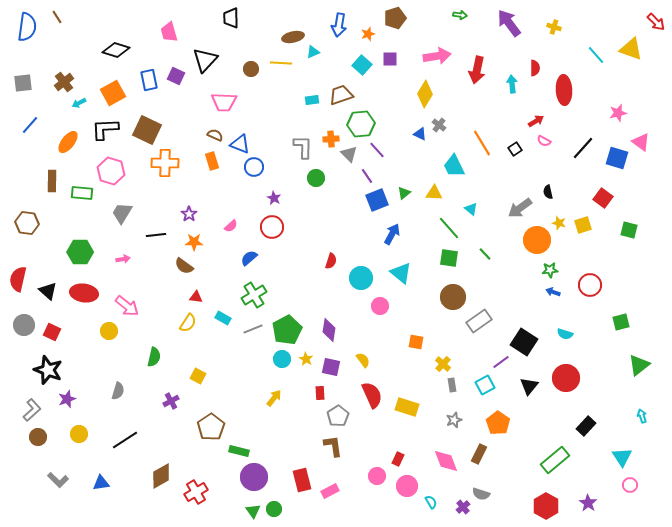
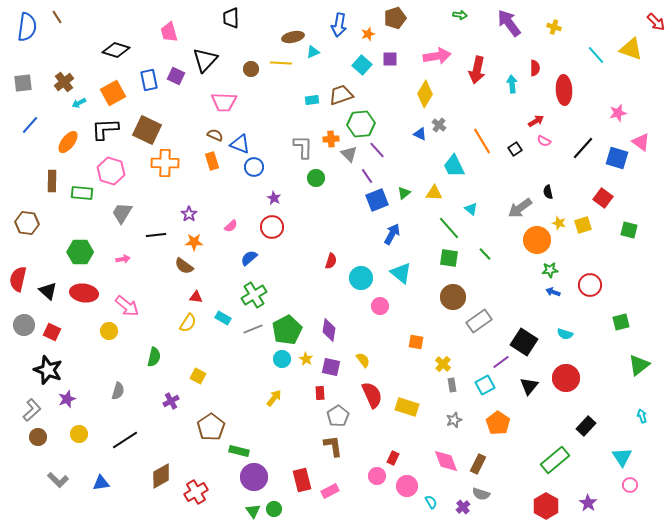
orange line at (482, 143): moved 2 px up
brown rectangle at (479, 454): moved 1 px left, 10 px down
red rectangle at (398, 459): moved 5 px left, 1 px up
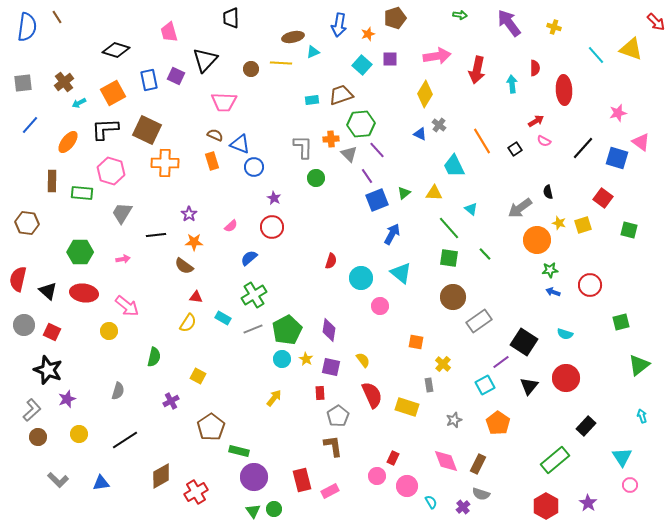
gray rectangle at (452, 385): moved 23 px left
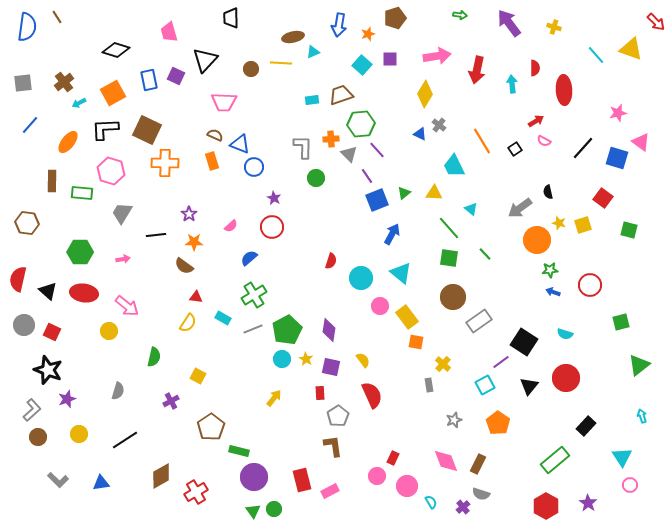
yellow rectangle at (407, 407): moved 90 px up; rotated 35 degrees clockwise
